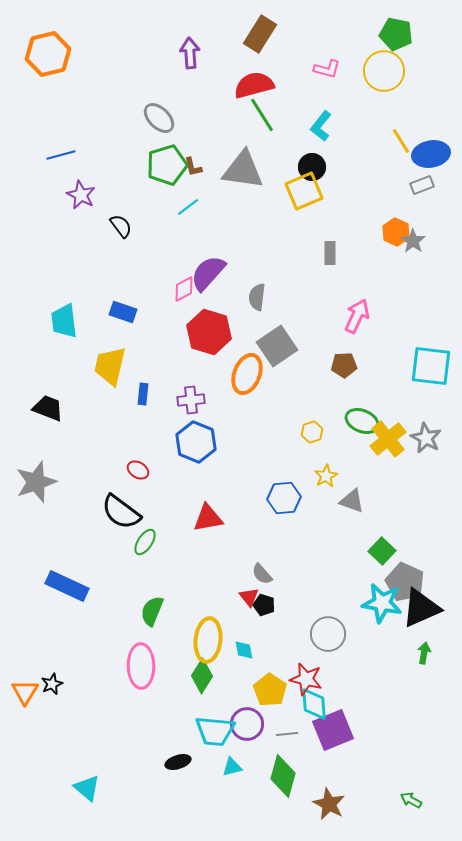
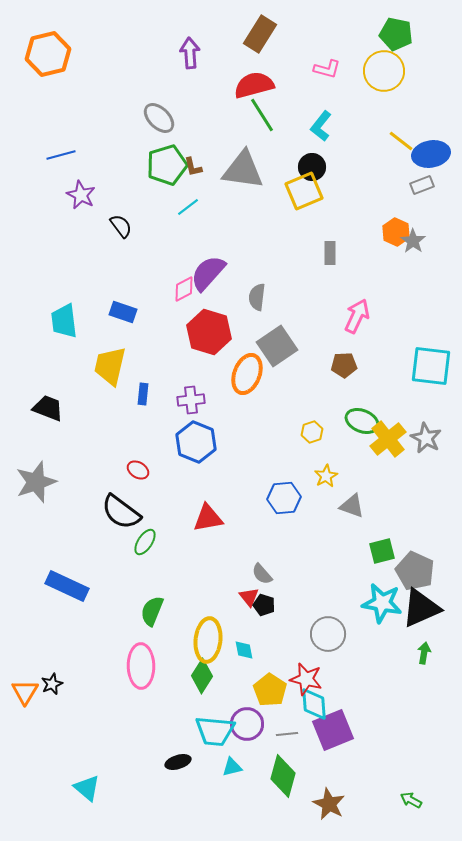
yellow line at (401, 141): rotated 20 degrees counterclockwise
gray triangle at (352, 501): moved 5 px down
green square at (382, 551): rotated 32 degrees clockwise
gray pentagon at (405, 582): moved 10 px right, 11 px up
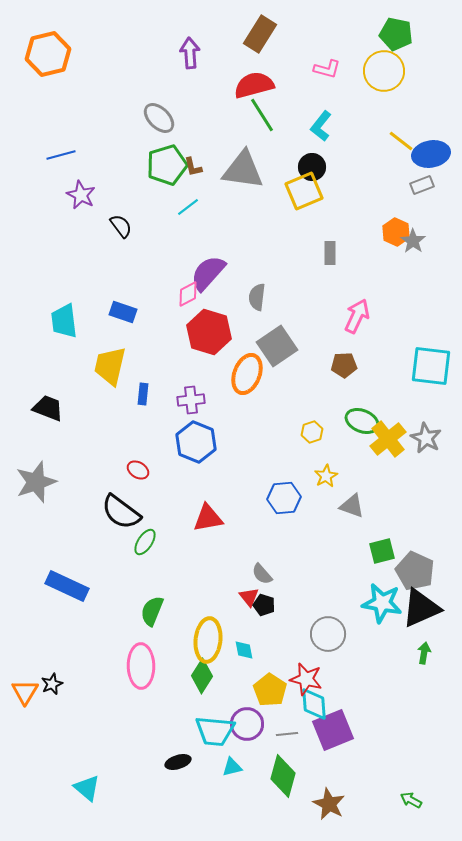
pink diamond at (184, 289): moved 4 px right, 5 px down
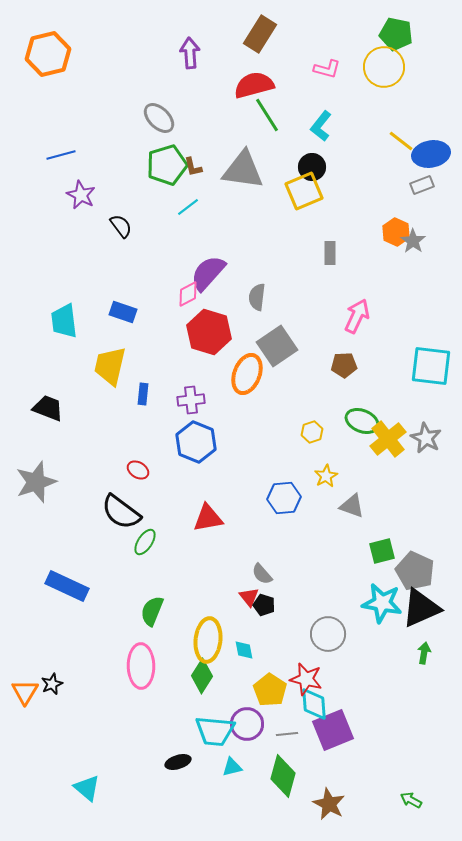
yellow circle at (384, 71): moved 4 px up
green line at (262, 115): moved 5 px right
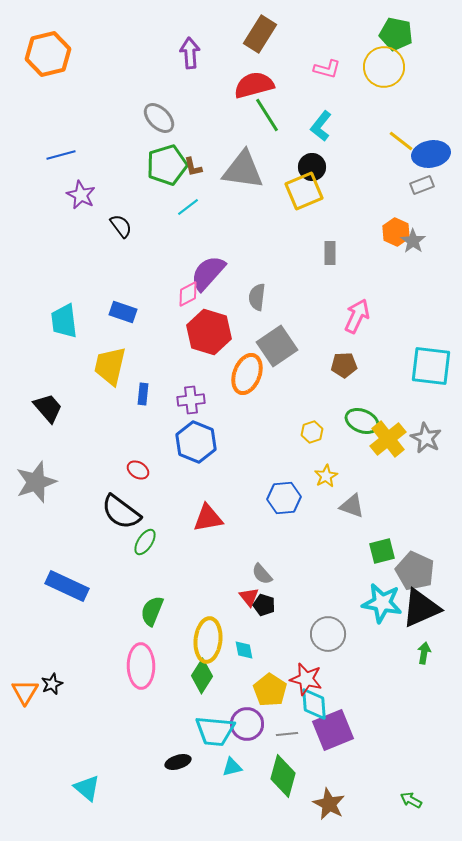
black trapezoid at (48, 408): rotated 28 degrees clockwise
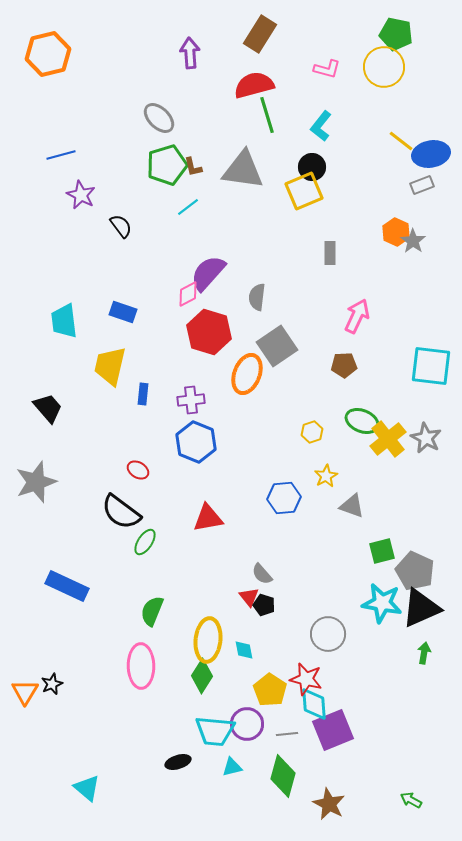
green line at (267, 115): rotated 15 degrees clockwise
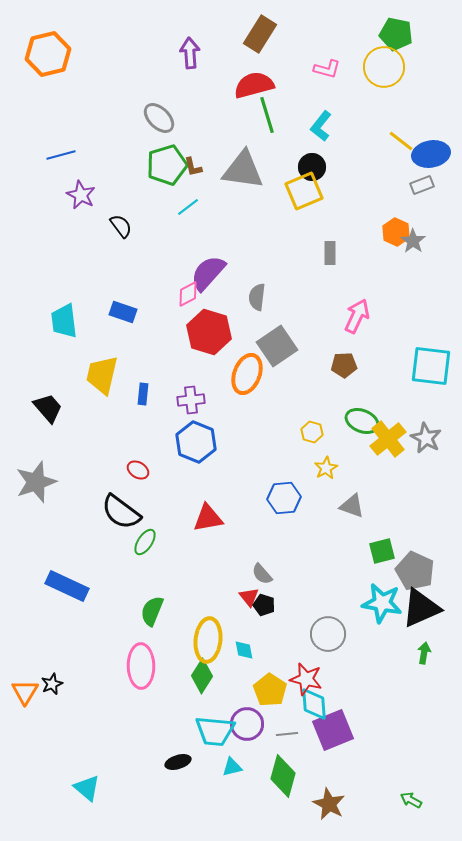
yellow trapezoid at (110, 366): moved 8 px left, 9 px down
yellow hexagon at (312, 432): rotated 25 degrees counterclockwise
yellow star at (326, 476): moved 8 px up
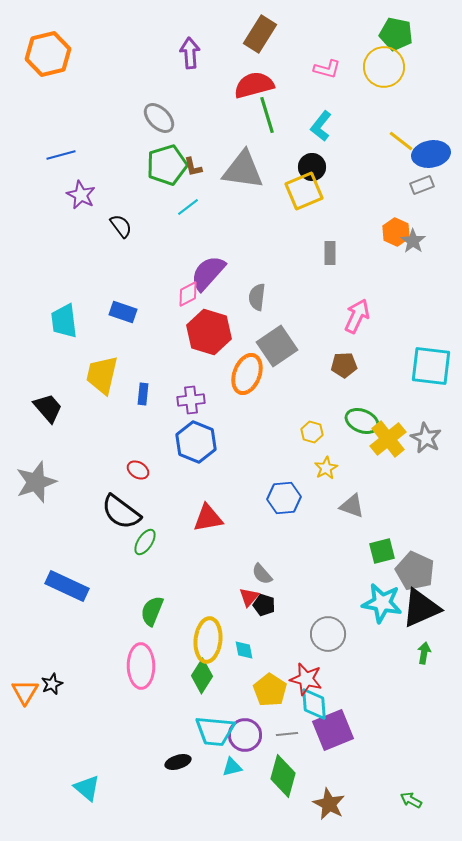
red triangle at (249, 597): rotated 20 degrees clockwise
purple circle at (247, 724): moved 2 px left, 11 px down
